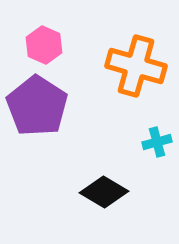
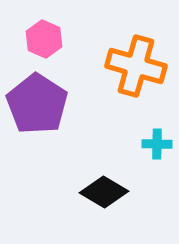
pink hexagon: moved 6 px up
purple pentagon: moved 2 px up
cyan cross: moved 2 px down; rotated 16 degrees clockwise
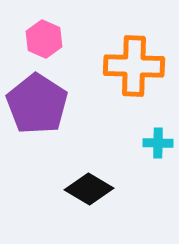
orange cross: moved 2 px left; rotated 14 degrees counterclockwise
cyan cross: moved 1 px right, 1 px up
black diamond: moved 15 px left, 3 px up
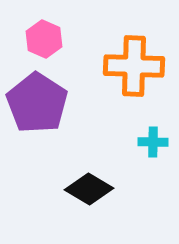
purple pentagon: moved 1 px up
cyan cross: moved 5 px left, 1 px up
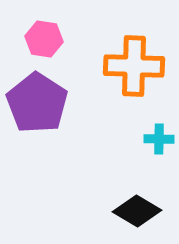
pink hexagon: rotated 15 degrees counterclockwise
cyan cross: moved 6 px right, 3 px up
black diamond: moved 48 px right, 22 px down
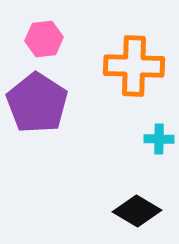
pink hexagon: rotated 15 degrees counterclockwise
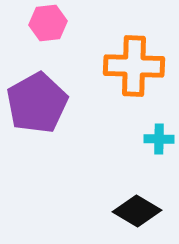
pink hexagon: moved 4 px right, 16 px up
purple pentagon: rotated 10 degrees clockwise
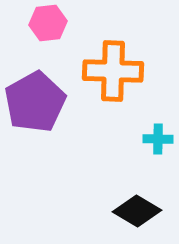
orange cross: moved 21 px left, 5 px down
purple pentagon: moved 2 px left, 1 px up
cyan cross: moved 1 px left
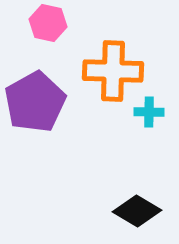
pink hexagon: rotated 18 degrees clockwise
cyan cross: moved 9 px left, 27 px up
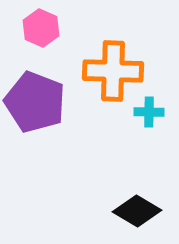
pink hexagon: moved 7 px left, 5 px down; rotated 12 degrees clockwise
purple pentagon: rotated 22 degrees counterclockwise
